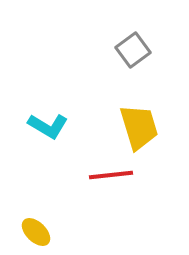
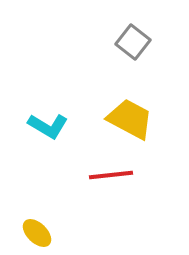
gray square: moved 8 px up; rotated 16 degrees counterclockwise
yellow trapezoid: moved 9 px left, 8 px up; rotated 45 degrees counterclockwise
yellow ellipse: moved 1 px right, 1 px down
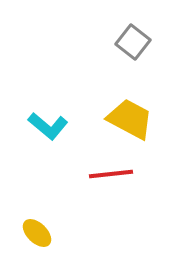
cyan L-shape: rotated 9 degrees clockwise
red line: moved 1 px up
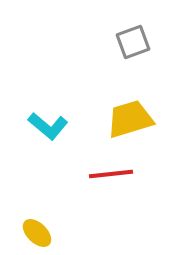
gray square: rotated 32 degrees clockwise
yellow trapezoid: rotated 45 degrees counterclockwise
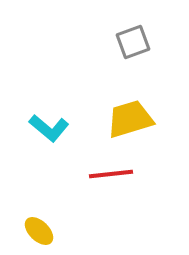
cyan L-shape: moved 1 px right, 2 px down
yellow ellipse: moved 2 px right, 2 px up
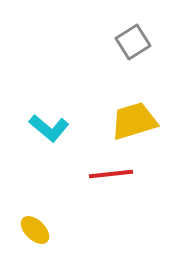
gray square: rotated 12 degrees counterclockwise
yellow trapezoid: moved 4 px right, 2 px down
yellow ellipse: moved 4 px left, 1 px up
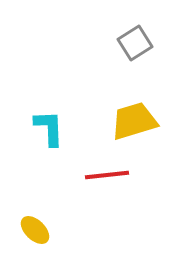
gray square: moved 2 px right, 1 px down
cyan L-shape: rotated 132 degrees counterclockwise
red line: moved 4 px left, 1 px down
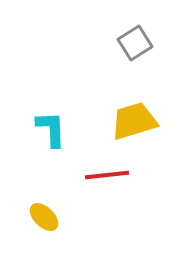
cyan L-shape: moved 2 px right, 1 px down
yellow ellipse: moved 9 px right, 13 px up
